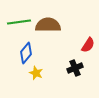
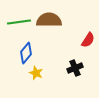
brown semicircle: moved 1 px right, 5 px up
red semicircle: moved 5 px up
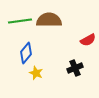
green line: moved 1 px right, 1 px up
red semicircle: rotated 28 degrees clockwise
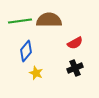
red semicircle: moved 13 px left, 3 px down
blue diamond: moved 2 px up
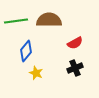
green line: moved 4 px left
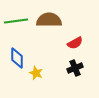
blue diamond: moved 9 px left, 7 px down; rotated 40 degrees counterclockwise
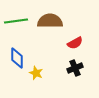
brown semicircle: moved 1 px right, 1 px down
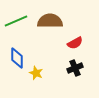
green line: rotated 15 degrees counterclockwise
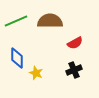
black cross: moved 1 px left, 2 px down
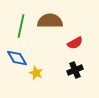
green line: moved 5 px right, 5 px down; rotated 55 degrees counterclockwise
blue diamond: rotated 30 degrees counterclockwise
black cross: moved 1 px right
